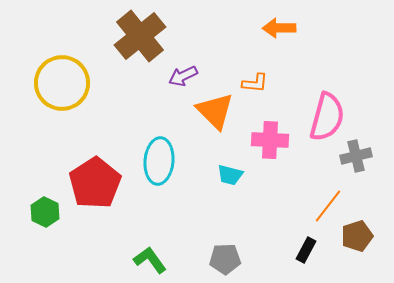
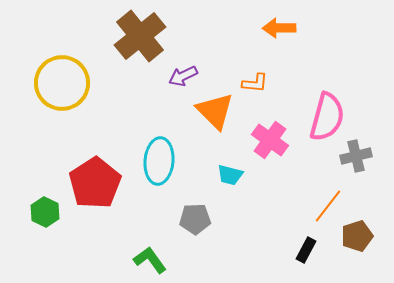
pink cross: rotated 33 degrees clockwise
gray pentagon: moved 30 px left, 40 px up
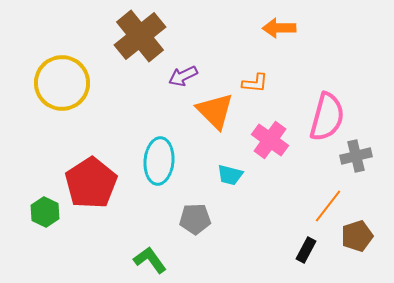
red pentagon: moved 4 px left
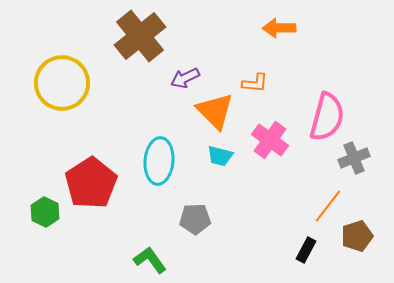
purple arrow: moved 2 px right, 2 px down
gray cross: moved 2 px left, 2 px down; rotated 8 degrees counterclockwise
cyan trapezoid: moved 10 px left, 19 px up
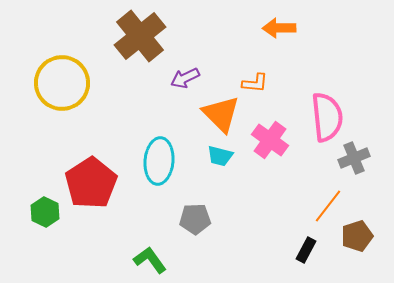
orange triangle: moved 6 px right, 3 px down
pink semicircle: rotated 21 degrees counterclockwise
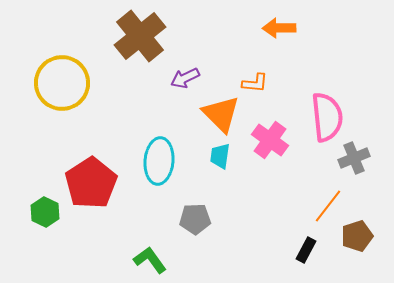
cyan trapezoid: rotated 84 degrees clockwise
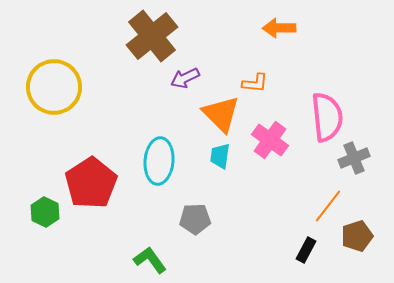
brown cross: moved 12 px right
yellow circle: moved 8 px left, 4 px down
